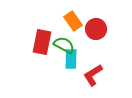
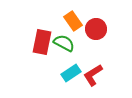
green semicircle: moved 2 px up
cyan rectangle: moved 14 px down; rotated 54 degrees clockwise
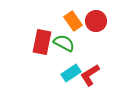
red circle: moved 8 px up
red L-shape: moved 3 px left
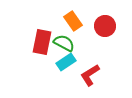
red circle: moved 9 px right, 5 px down
cyan rectangle: moved 5 px left, 11 px up
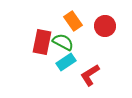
green semicircle: moved 1 px left, 1 px up
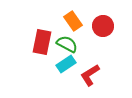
red circle: moved 2 px left
green semicircle: moved 4 px right, 2 px down
cyan rectangle: moved 2 px down
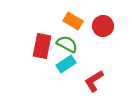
orange rectangle: rotated 24 degrees counterclockwise
red rectangle: moved 4 px down
red L-shape: moved 4 px right, 6 px down
